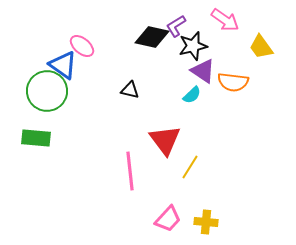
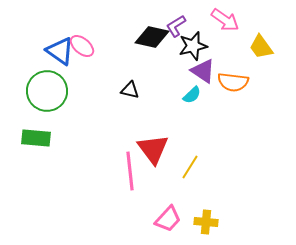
blue triangle: moved 3 px left, 14 px up
red triangle: moved 12 px left, 9 px down
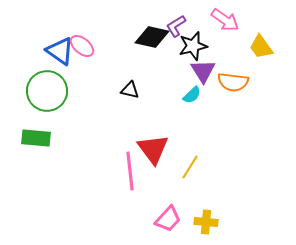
purple triangle: rotated 24 degrees clockwise
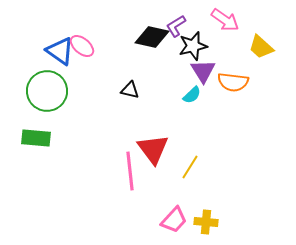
yellow trapezoid: rotated 12 degrees counterclockwise
pink trapezoid: moved 6 px right, 1 px down
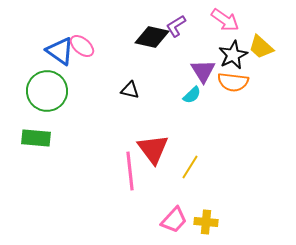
black star: moved 40 px right, 9 px down; rotated 12 degrees counterclockwise
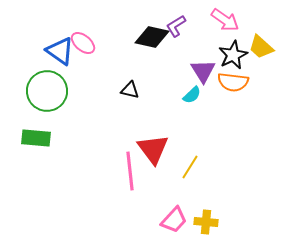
pink ellipse: moved 1 px right, 3 px up
